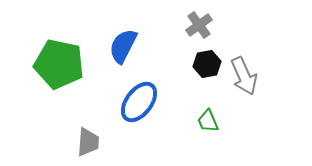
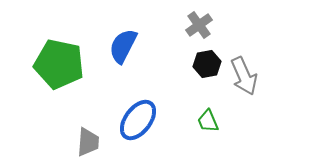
blue ellipse: moved 1 px left, 18 px down
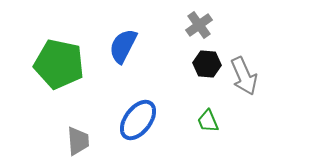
black hexagon: rotated 16 degrees clockwise
gray trapezoid: moved 10 px left, 1 px up; rotated 8 degrees counterclockwise
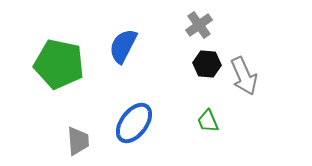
blue ellipse: moved 4 px left, 3 px down
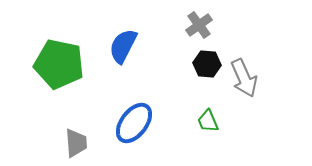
gray arrow: moved 2 px down
gray trapezoid: moved 2 px left, 2 px down
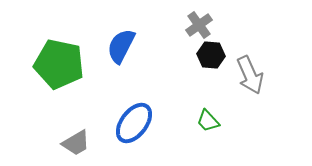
blue semicircle: moved 2 px left
black hexagon: moved 4 px right, 9 px up
gray arrow: moved 6 px right, 3 px up
green trapezoid: rotated 20 degrees counterclockwise
gray trapezoid: rotated 64 degrees clockwise
